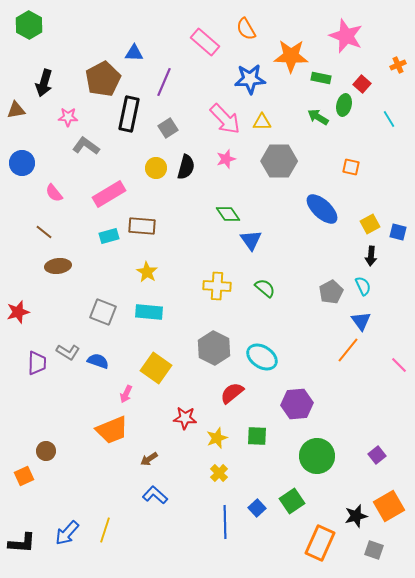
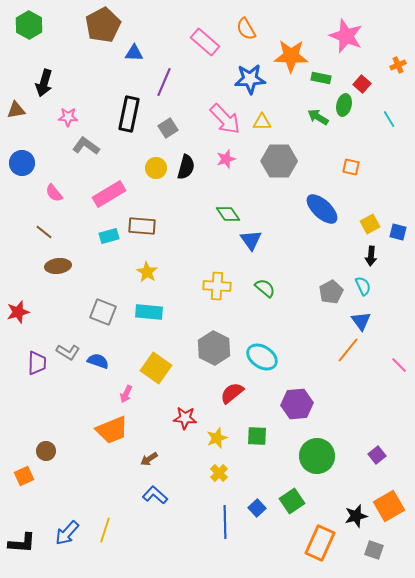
brown pentagon at (103, 79): moved 54 px up
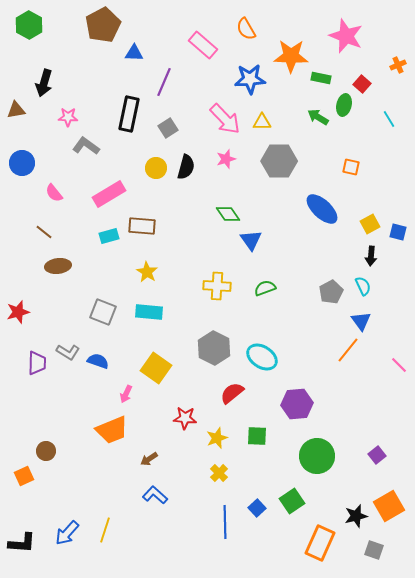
pink rectangle at (205, 42): moved 2 px left, 3 px down
green semicircle at (265, 288): rotated 60 degrees counterclockwise
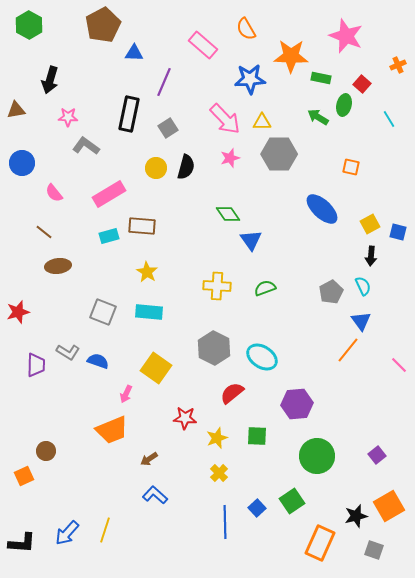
black arrow at (44, 83): moved 6 px right, 3 px up
pink star at (226, 159): moved 4 px right, 1 px up
gray hexagon at (279, 161): moved 7 px up
purple trapezoid at (37, 363): moved 1 px left, 2 px down
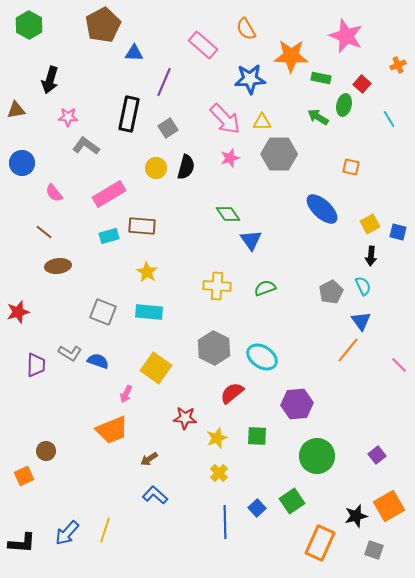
gray L-shape at (68, 352): moved 2 px right, 1 px down
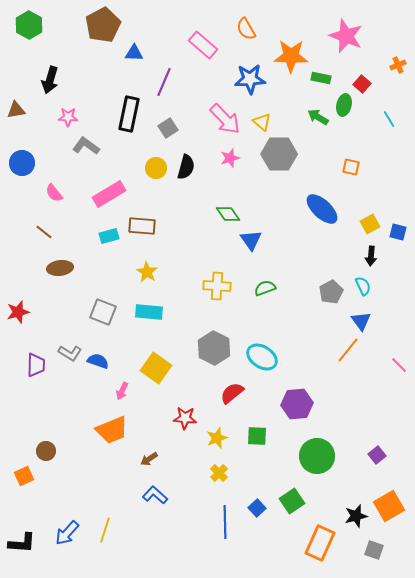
yellow triangle at (262, 122): rotated 42 degrees clockwise
brown ellipse at (58, 266): moved 2 px right, 2 px down
pink arrow at (126, 394): moved 4 px left, 3 px up
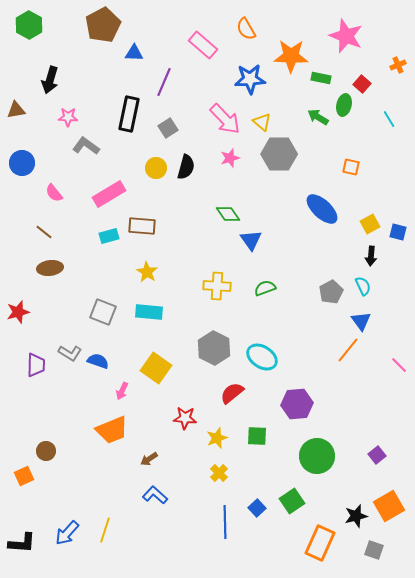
brown ellipse at (60, 268): moved 10 px left
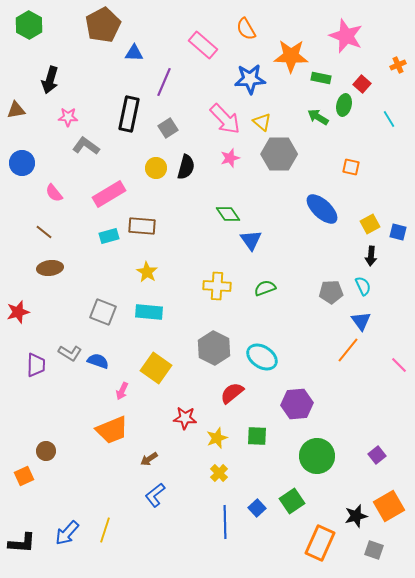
gray pentagon at (331, 292): rotated 25 degrees clockwise
blue L-shape at (155, 495): rotated 80 degrees counterclockwise
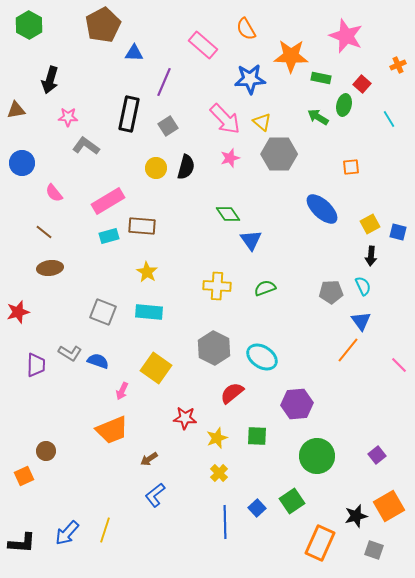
gray square at (168, 128): moved 2 px up
orange square at (351, 167): rotated 18 degrees counterclockwise
pink rectangle at (109, 194): moved 1 px left, 7 px down
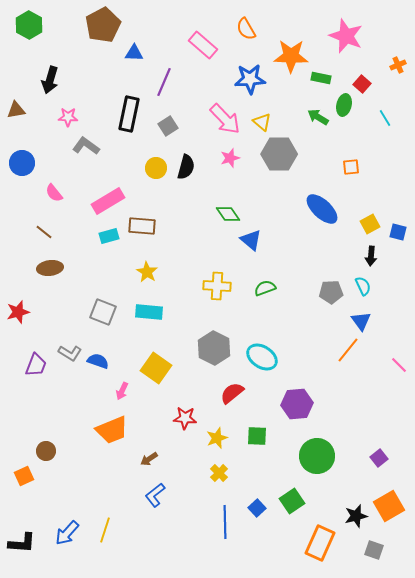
cyan line at (389, 119): moved 4 px left, 1 px up
blue triangle at (251, 240): rotated 15 degrees counterclockwise
purple trapezoid at (36, 365): rotated 20 degrees clockwise
purple square at (377, 455): moved 2 px right, 3 px down
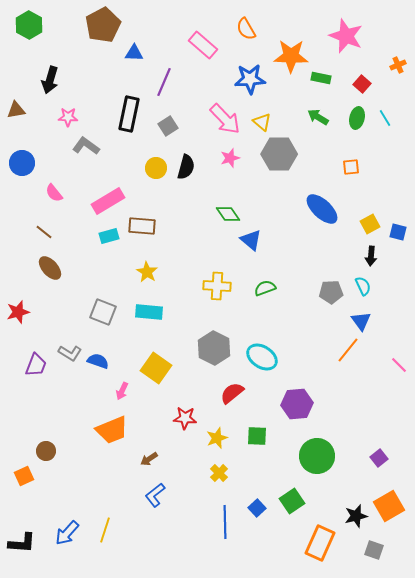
green ellipse at (344, 105): moved 13 px right, 13 px down
brown ellipse at (50, 268): rotated 55 degrees clockwise
